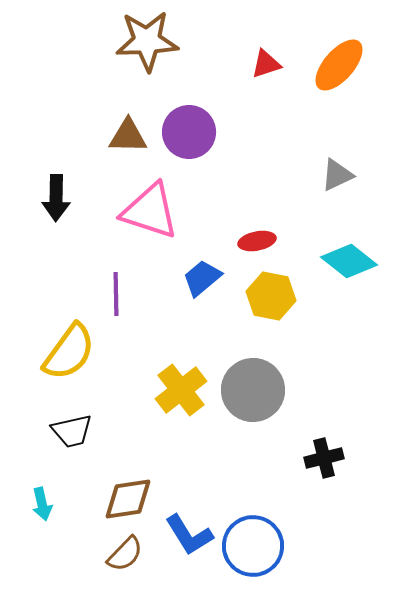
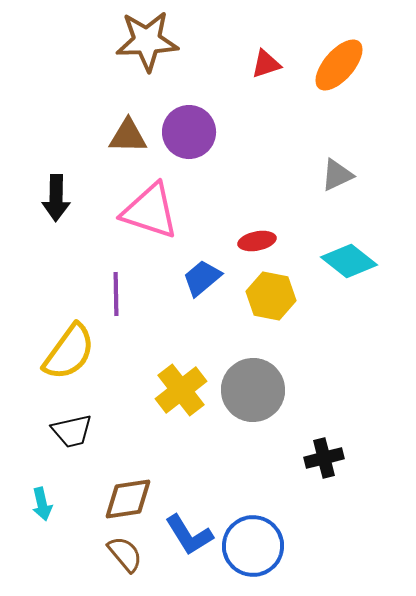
brown semicircle: rotated 84 degrees counterclockwise
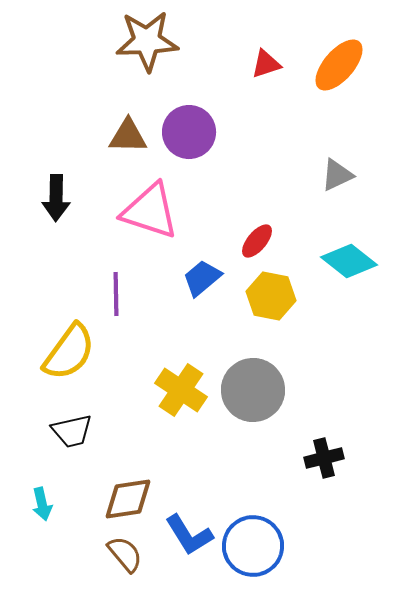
red ellipse: rotated 39 degrees counterclockwise
yellow cross: rotated 18 degrees counterclockwise
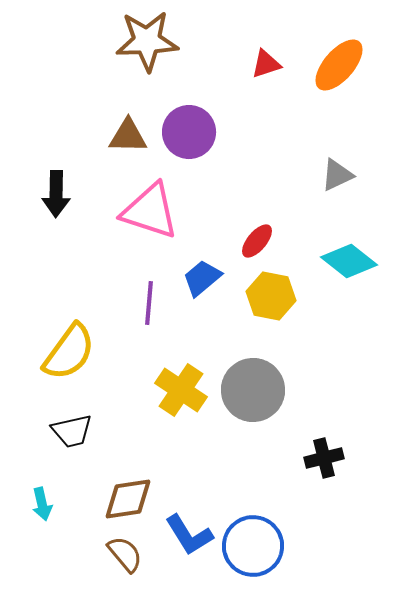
black arrow: moved 4 px up
purple line: moved 33 px right, 9 px down; rotated 6 degrees clockwise
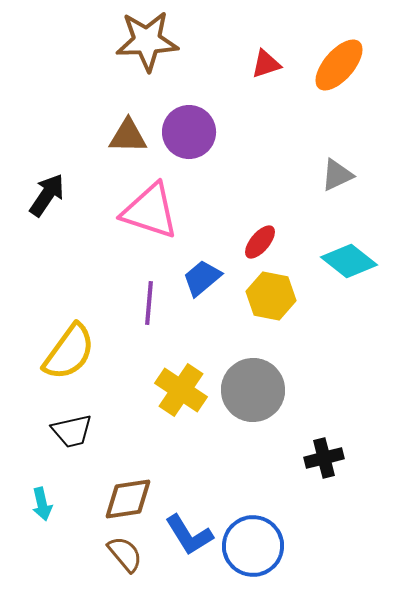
black arrow: moved 9 px left, 1 px down; rotated 147 degrees counterclockwise
red ellipse: moved 3 px right, 1 px down
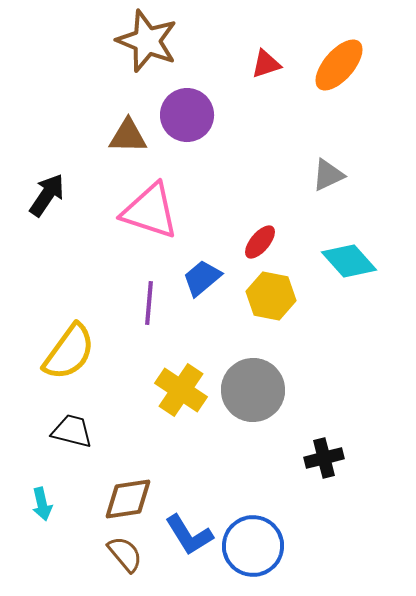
brown star: rotated 24 degrees clockwise
purple circle: moved 2 px left, 17 px up
gray triangle: moved 9 px left
cyan diamond: rotated 10 degrees clockwise
black trapezoid: rotated 153 degrees counterclockwise
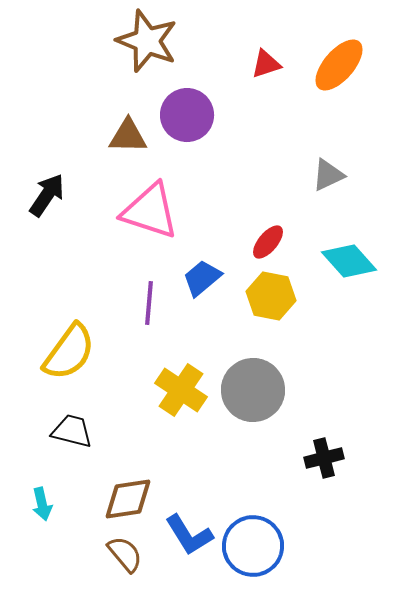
red ellipse: moved 8 px right
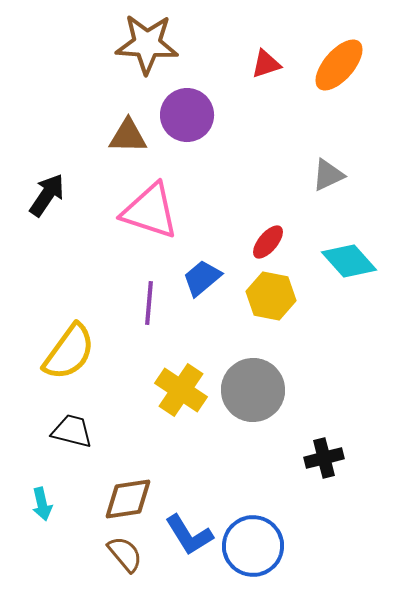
brown star: moved 3 px down; rotated 18 degrees counterclockwise
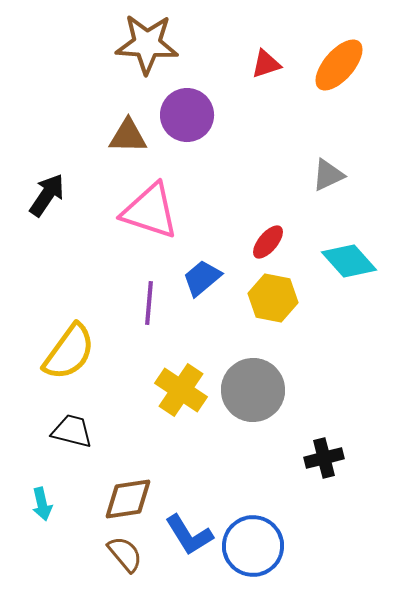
yellow hexagon: moved 2 px right, 2 px down
